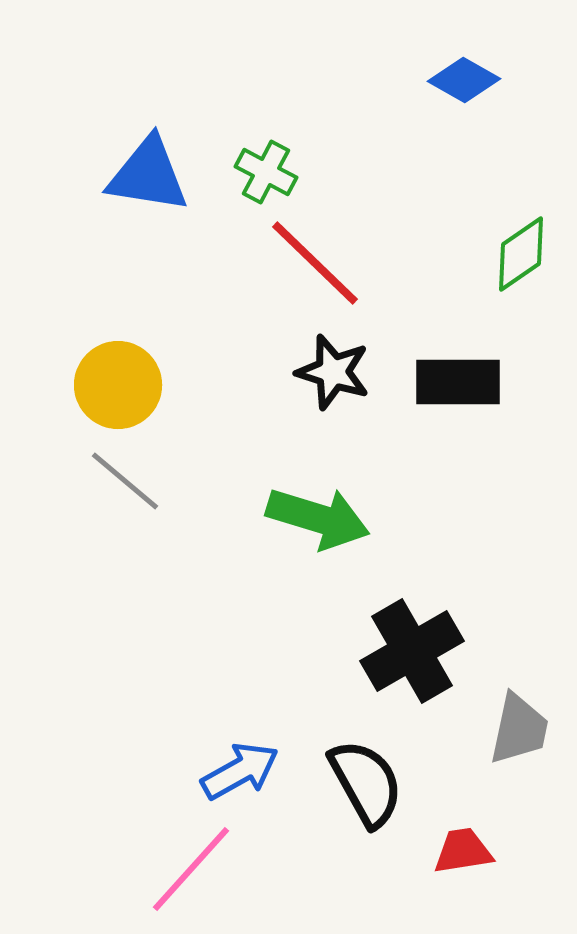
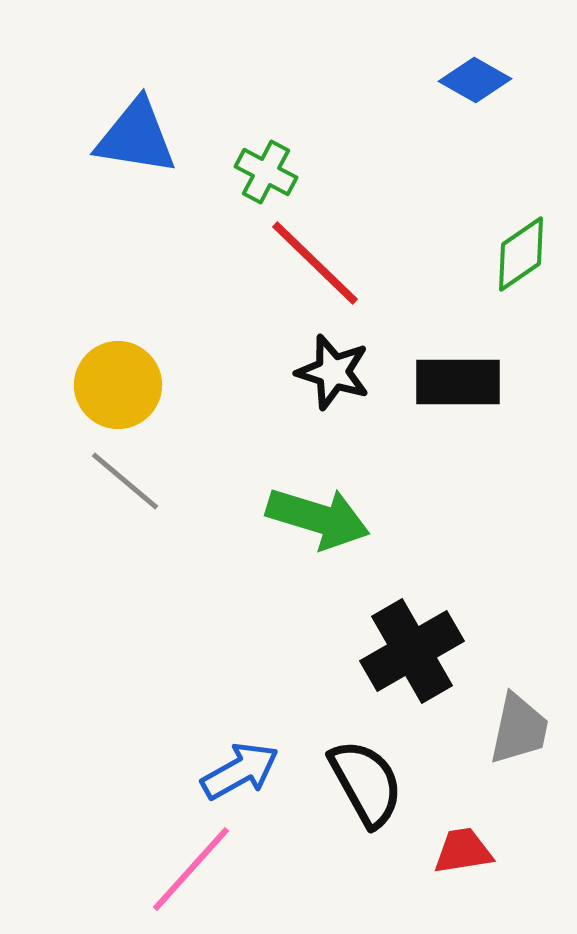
blue diamond: moved 11 px right
blue triangle: moved 12 px left, 38 px up
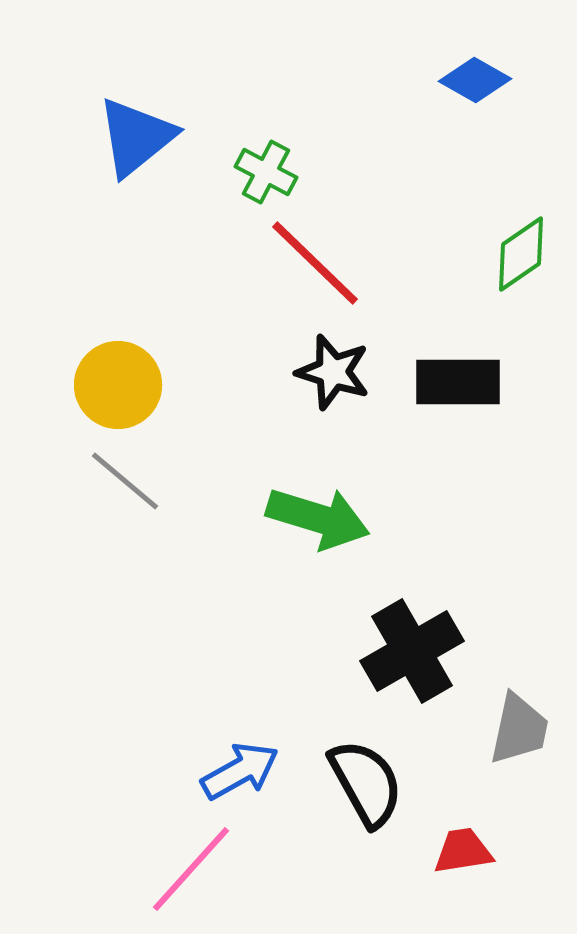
blue triangle: rotated 48 degrees counterclockwise
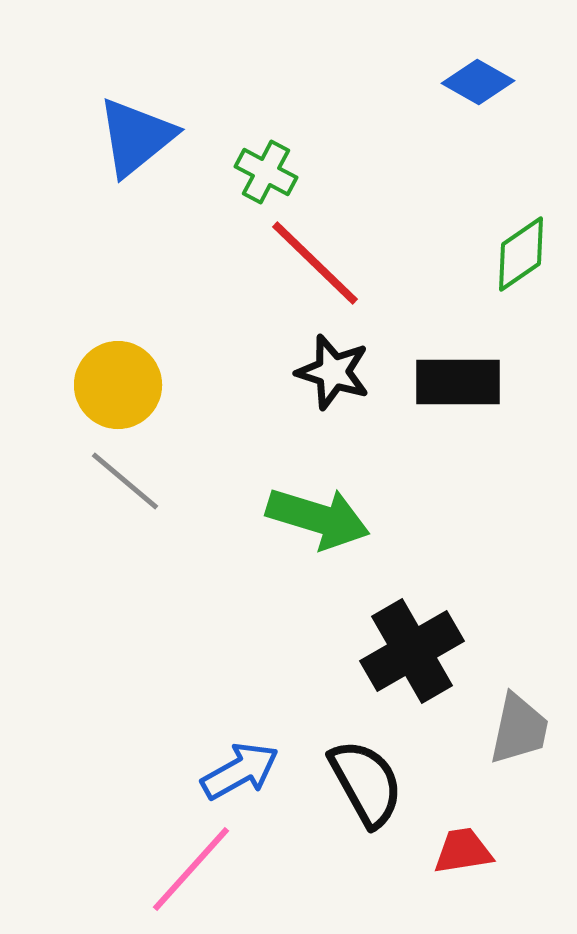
blue diamond: moved 3 px right, 2 px down
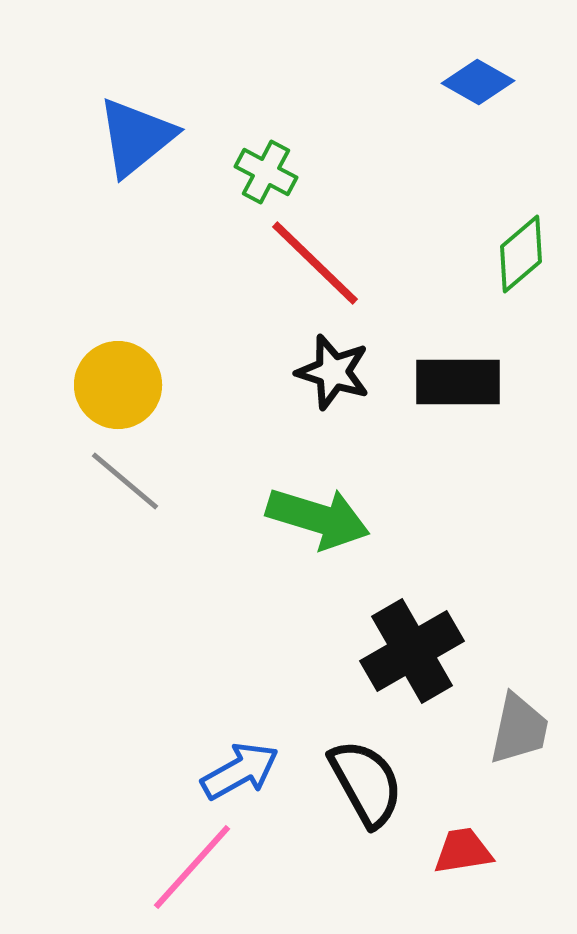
green diamond: rotated 6 degrees counterclockwise
pink line: moved 1 px right, 2 px up
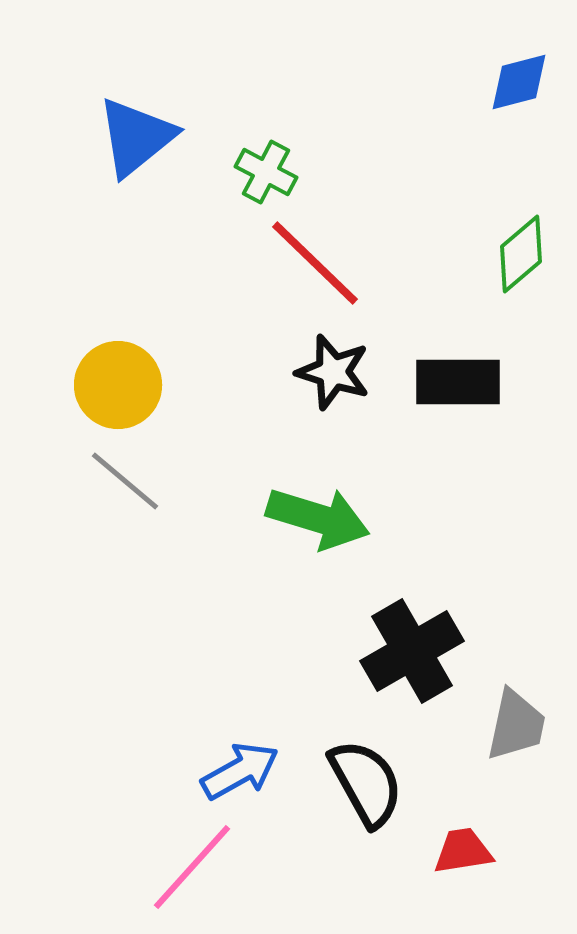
blue diamond: moved 41 px right; rotated 44 degrees counterclockwise
gray trapezoid: moved 3 px left, 4 px up
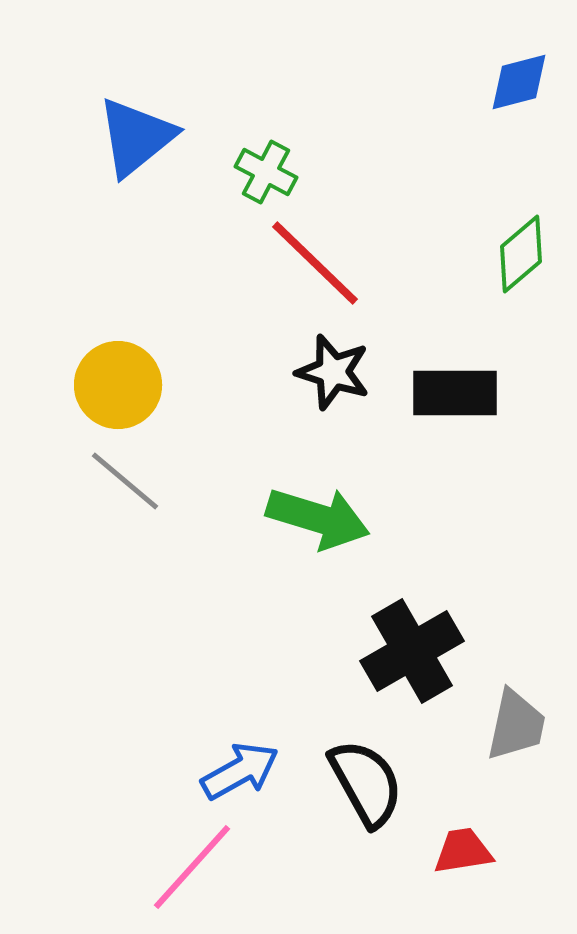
black rectangle: moved 3 px left, 11 px down
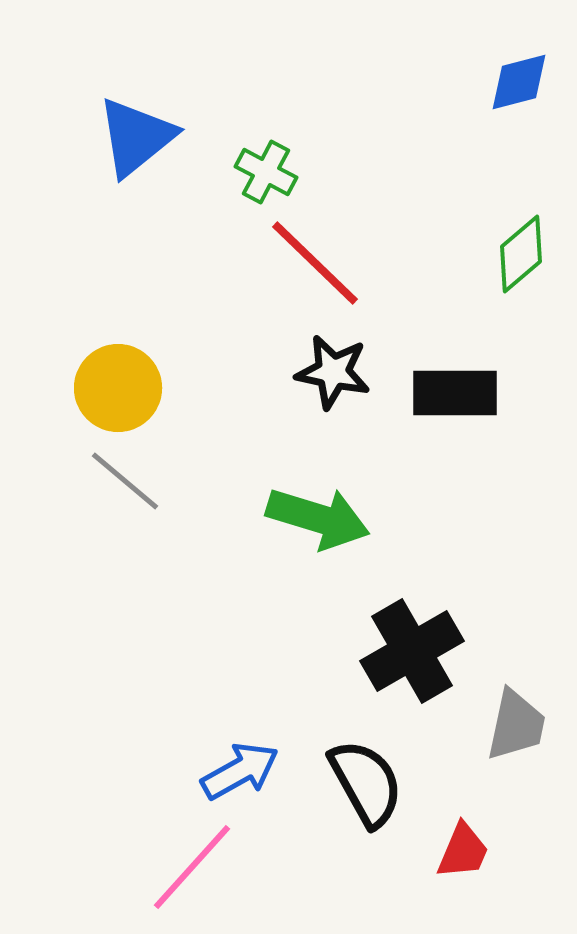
black star: rotated 6 degrees counterclockwise
yellow circle: moved 3 px down
red trapezoid: rotated 122 degrees clockwise
